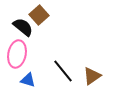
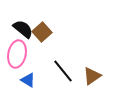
brown square: moved 3 px right, 17 px down
black semicircle: moved 2 px down
blue triangle: rotated 14 degrees clockwise
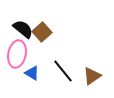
blue triangle: moved 4 px right, 7 px up
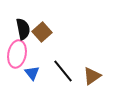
black semicircle: rotated 40 degrees clockwise
blue triangle: rotated 21 degrees clockwise
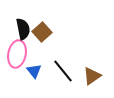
blue triangle: moved 2 px right, 2 px up
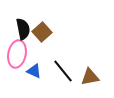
blue triangle: rotated 28 degrees counterclockwise
brown triangle: moved 2 px left, 1 px down; rotated 24 degrees clockwise
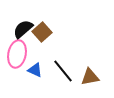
black semicircle: rotated 120 degrees counterclockwise
blue triangle: moved 1 px right, 1 px up
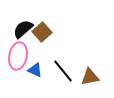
pink ellipse: moved 1 px right, 2 px down
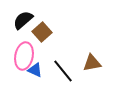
black semicircle: moved 9 px up
pink ellipse: moved 6 px right
brown triangle: moved 2 px right, 14 px up
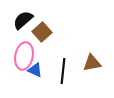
black line: rotated 45 degrees clockwise
